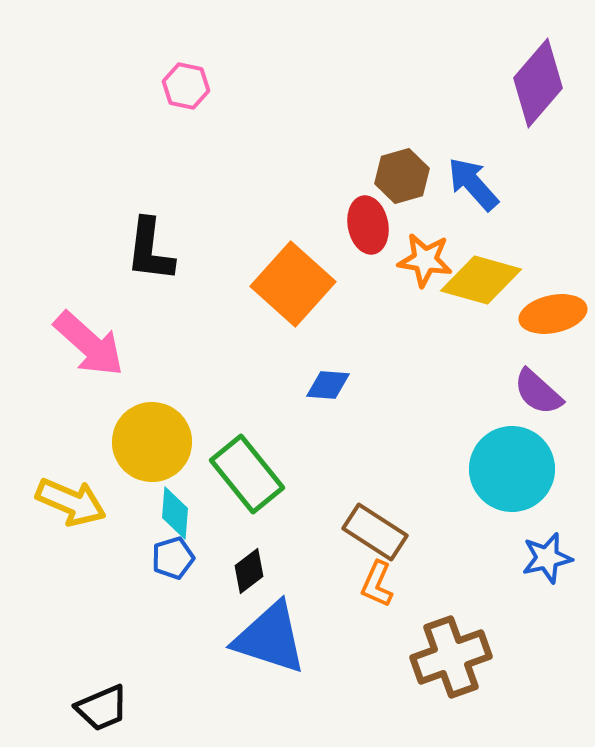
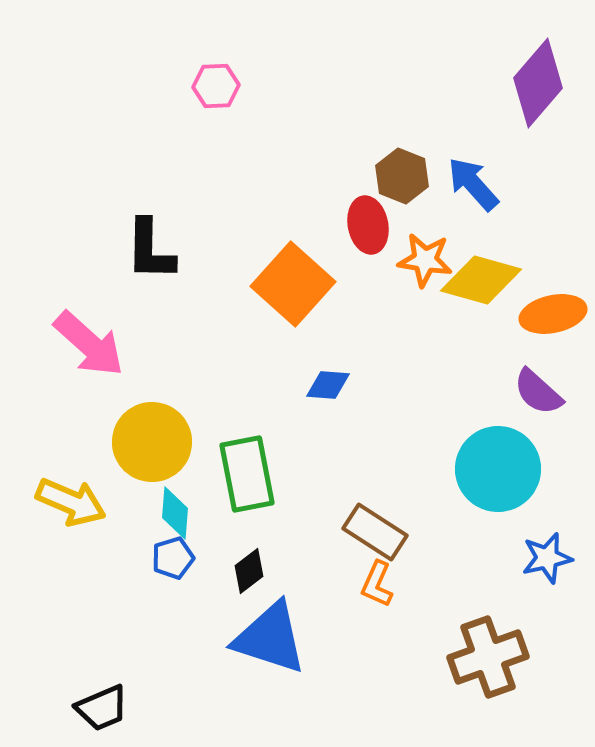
pink hexagon: moved 30 px right; rotated 15 degrees counterclockwise
brown hexagon: rotated 22 degrees counterclockwise
black L-shape: rotated 6 degrees counterclockwise
cyan circle: moved 14 px left
green rectangle: rotated 28 degrees clockwise
brown cross: moved 37 px right
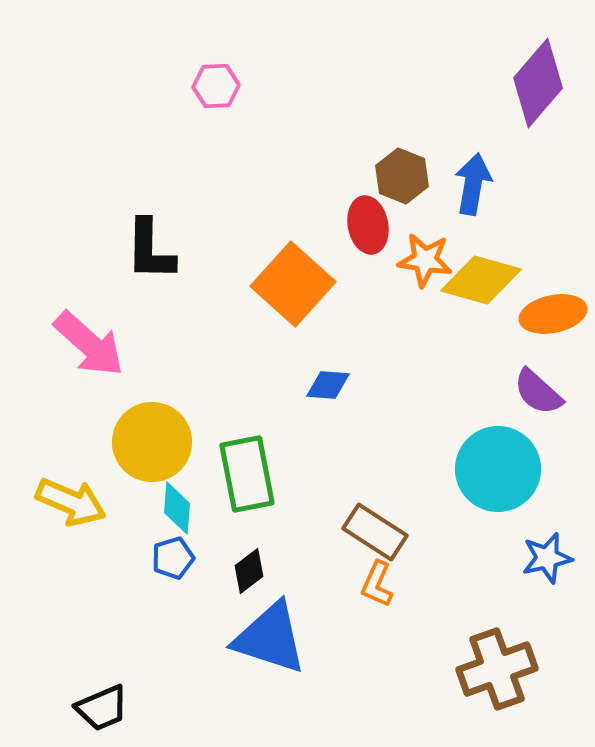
blue arrow: rotated 52 degrees clockwise
cyan diamond: moved 2 px right, 5 px up
brown cross: moved 9 px right, 12 px down
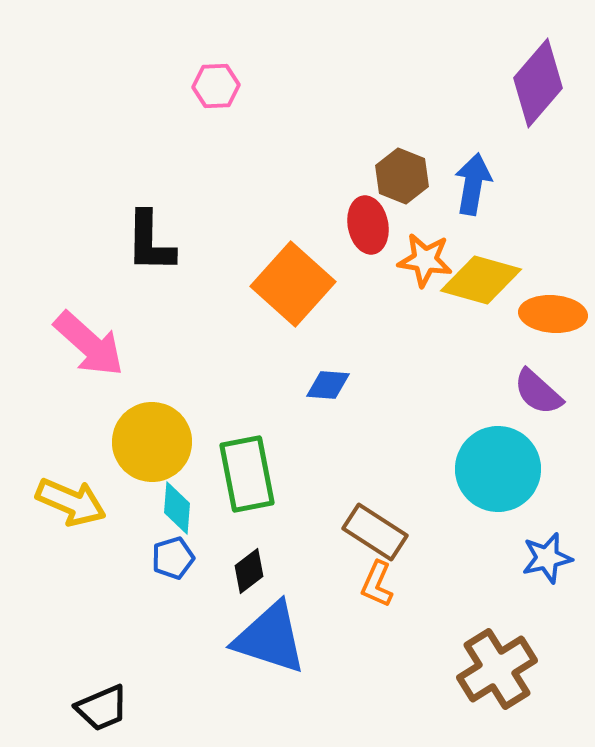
black L-shape: moved 8 px up
orange ellipse: rotated 16 degrees clockwise
brown cross: rotated 12 degrees counterclockwise
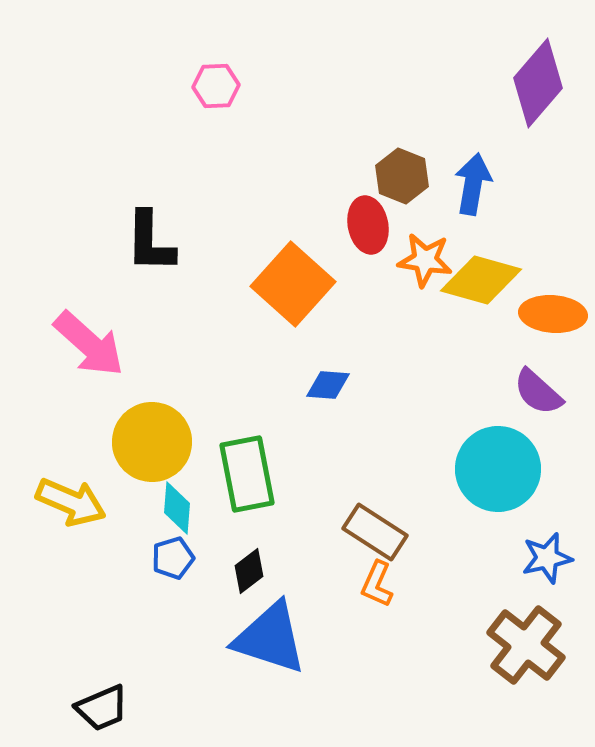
brown cross: moved 29 px right, 24 px up; rotated 20 degrees counterclockwise
